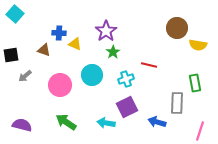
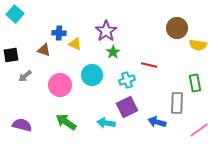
cyan cross: moved 1 px right, 1 px down
pink line: moved 1 px left, 1 px up; rotated 36 degrees clockwise
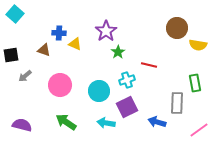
green star: moved 5 px right
cyan circle: moved 7 px right, 16 px down
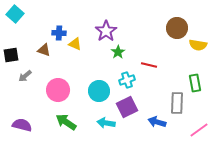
pink circle: moved 2 px left, 5 px down
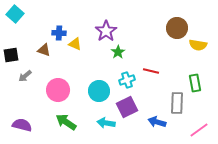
red line: moved 2 px right, 6 px down
